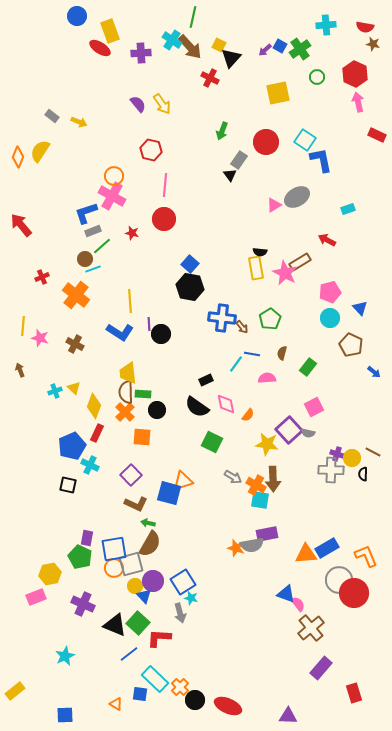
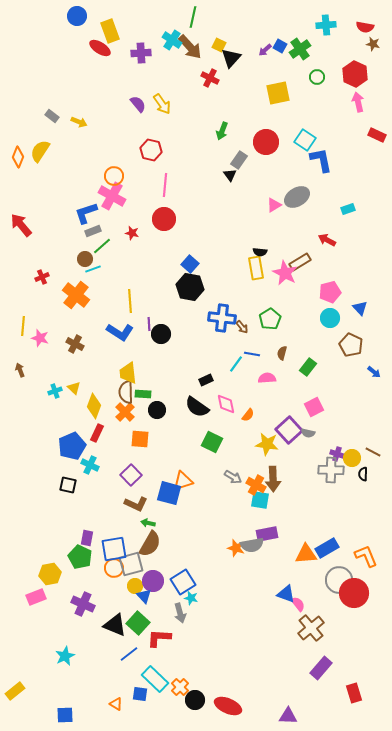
orange square at (142, 437): moved 2 px left, 2 px down
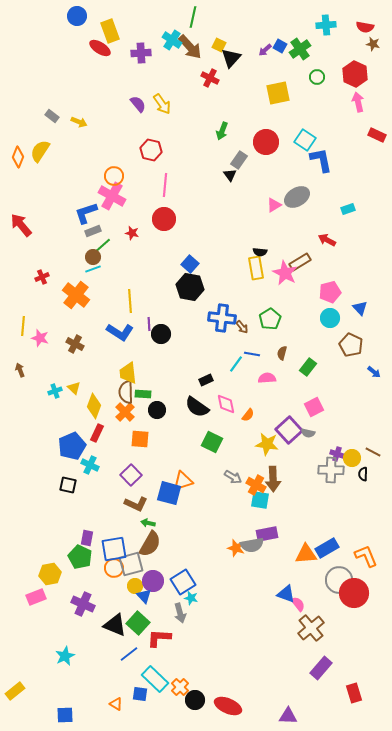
brown circle at (85, 259): moved 8 px right, 2 px up
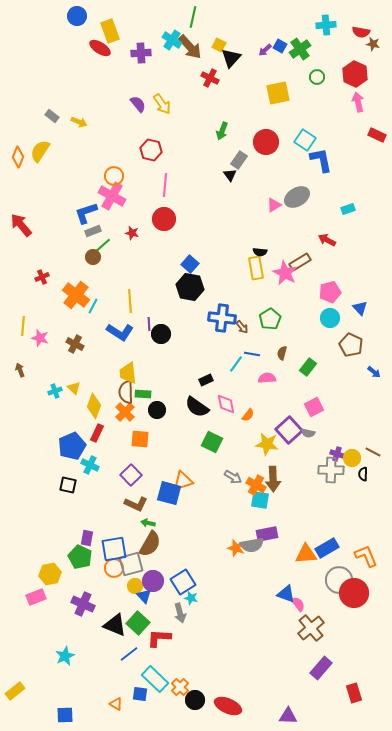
red semicircle at (365, 27): moved 4 px left, 5 px down
cyan line at (93, 269): moved 37 px down; rotated 42 degrees counterclockwise
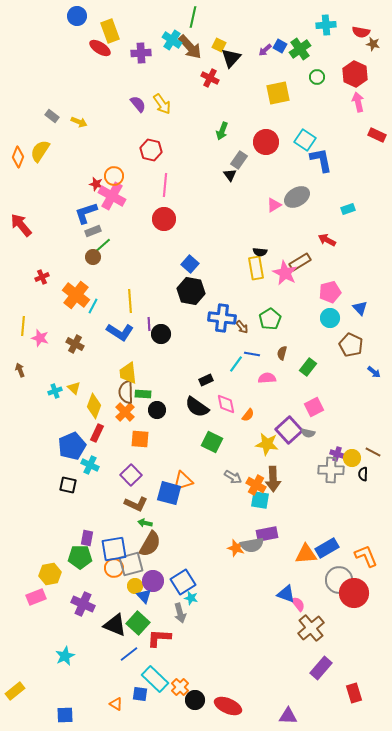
red star at (132, 233): moved 36 px left, 49 px up
black hexagon at (190, 287): moved 1 px right, 4 px down
green arrow at (148, 523): moved 3 px left
green pentagon at (80, 557): rotated 25 degrees counterclockwise
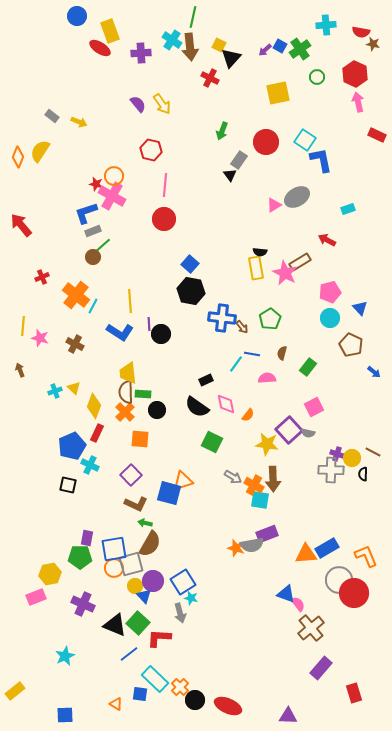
brown arrow at (190, 47): rotated 36 degrees clockwise
orange cross at (256, 485): moved 2 px left
purple rectangle at (267, 534): rotated 10 degrees counterclockwise
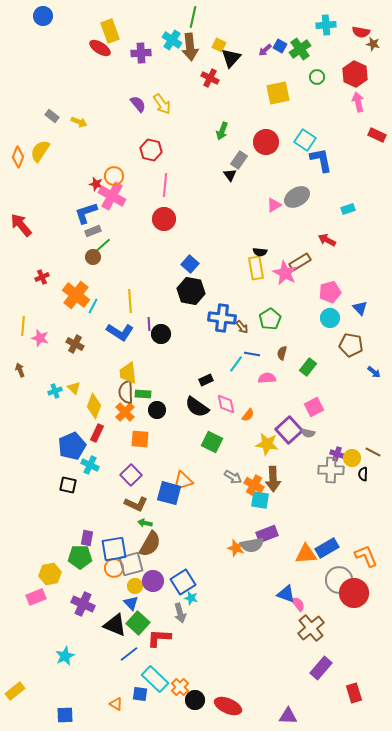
blue circle at (77, 16): moved 34 px left
brown pentagon at (351, 345): rotated 15 degrees counterclockwise
blue triangle at (144, 596): moved 13 px left, 7 px down
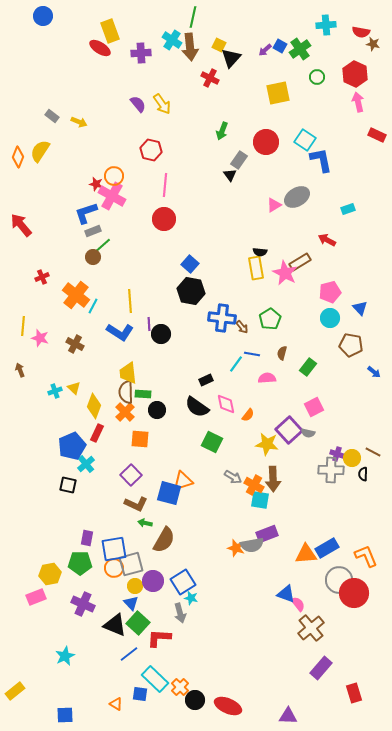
cyan cross at (90, 465): moved 4 px left, 1 px up; rotated 24 degrees clockwise
brown semicircle at (150, 544): moved 14 px right, 4 px up
green pentagon at (80, 557): moved 6 px down
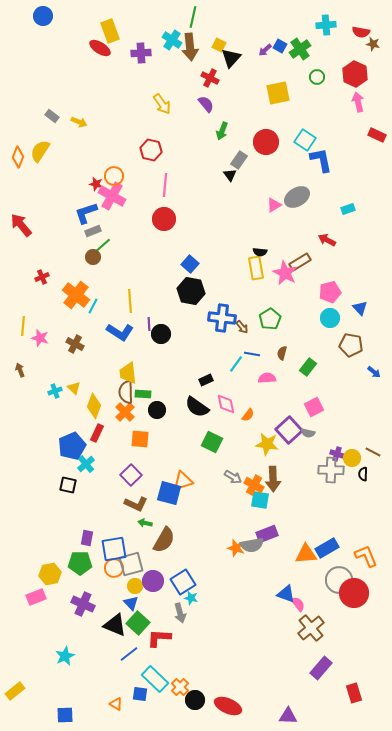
purple semicircle at (138, 104): moved 68 px right
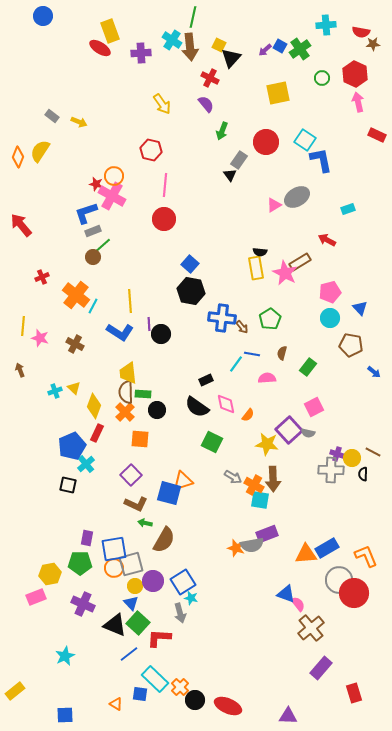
brown star at (373, 44): rotated 16 degrees counterclockwise
green circle at (317, 77): moved 5 px right, 1 px down
